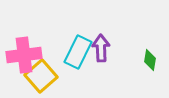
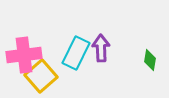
cyan rectangle: moved 2 px left, 1 px down
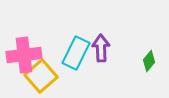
green diamond: moved 1 px left, 1 px down; rotated 30 degrees clockwise
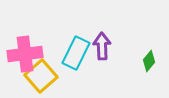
purple arrow: moved 1 px right, 2 px up
pink cross: moved 1 px right, 1 px up
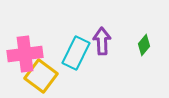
purple arrow: moved 5 px up
green diamond: moved 5 px left, 16 px up
yellow square: rotated 12 degrees counterclockwise
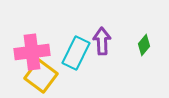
pink cross: moved 7 px right, 2 px up
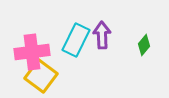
purple arrow: moved 6 px up
cyan rectangle: moved 13 px up
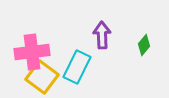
cyan rectangle: moved 1 px right, 27 px down
yellow square: moved 1 px right, 1 px down
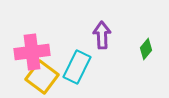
green diamond: moved 2 px right, 4 px down
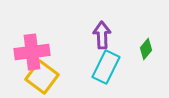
cyan rectangle: moved 29 px right
